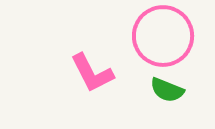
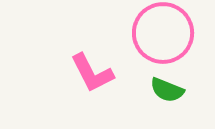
pink circle: moved 3 px up
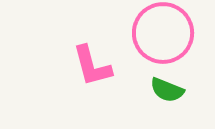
pink L-shape: moved 7 px up; rotated 12 degrees clockwise
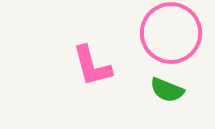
pink circle: moved 8 px right
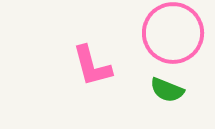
pink circle: moved 2 px right
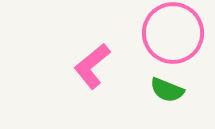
pink L-shape: rotated 66 degrees clockwise
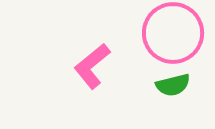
green semicircle: moved 6 px right, 5 px up; rotated 36 degrees counterclockwise
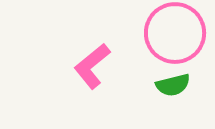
pink circle: moved 2 px right
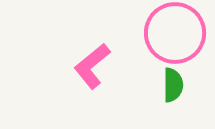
green semicircle: rotated 76 degrees counterclockwise
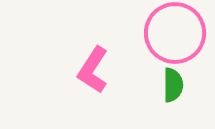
pink L-shape: moved 1 px right, 4 px down; rotated 18 degrees counterclockwise
